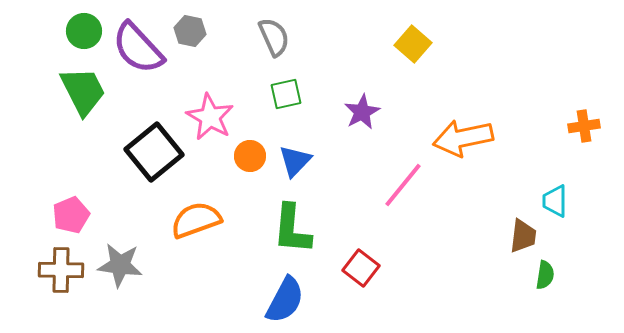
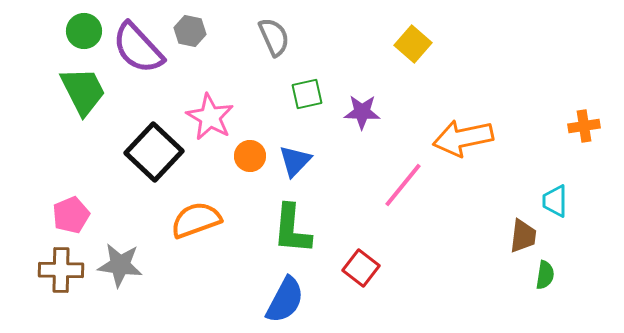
green square: moved 21 px right
purple star: rotated 30 degrees clockwise
black square: rotated 8 degrees counterclockwise
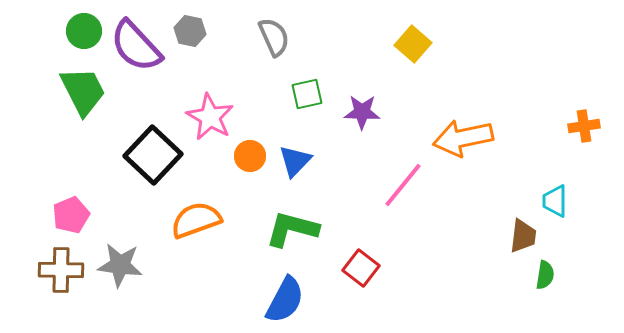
purple semicircle: moved 2 px left, 2 px up
black square: moved 1 px left, 3 px down
green L-shape: rotated 100 degrees clockwise
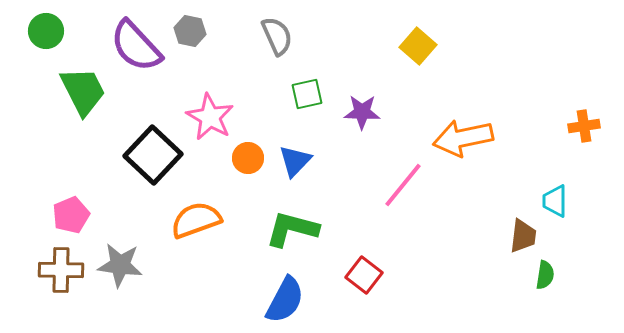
green circle: moved 38 px left
gray semicircle: moved 3 px right, 1 px up
yellow square: moved 5 px right, 2 px down
orange circle: moved 2 px left, 2 px down
red square: moved 3 px right, 7 px down
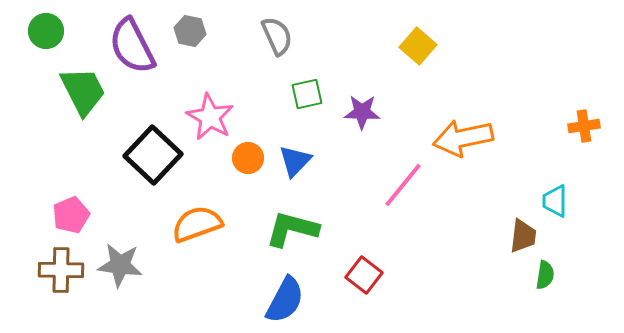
purple semicircle: moved 4 px left; rotated 16 degrees clockwise
orange semicircle: moved 1 px right, 4 px down
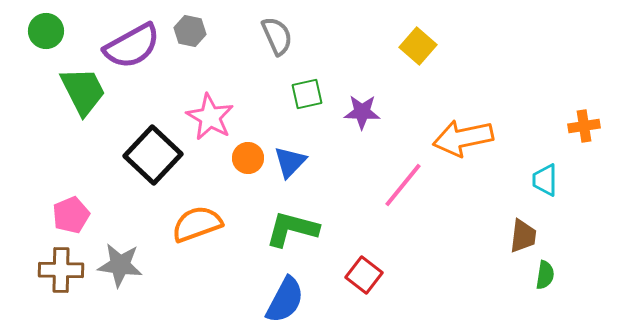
purple semicircle: rotated 92 degrees counterclockwise
blue triangle: moved 5 px left, 1 px down
cyan trapezoid: moved 10 px left, 21 px up
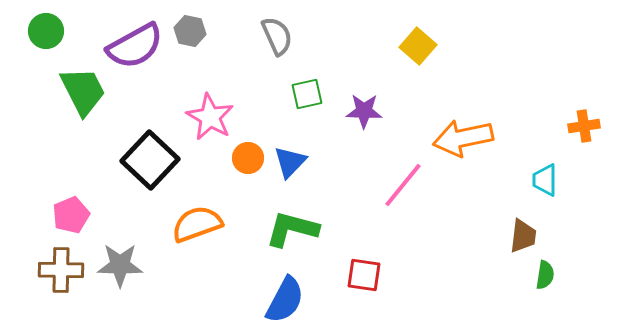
purple semicircle: moved 3 px right
purple star: moved 2 px right, 1 px up
black square: moved 3 px left, 5 px down
gray star: rotated 6 degrees counterclockwise
red square: rotated 30 degrees counterclockwise
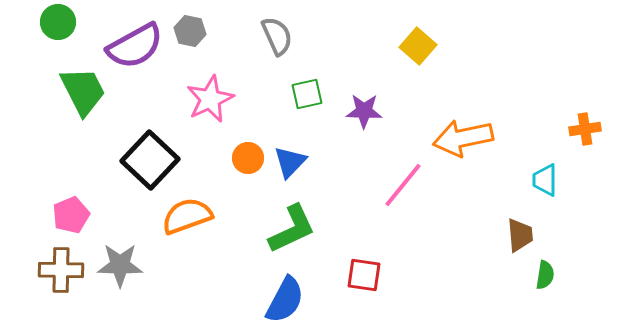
green circle: moved 12 px right, 9 px up
pink star: moved 18 px up; rotated 18 degrees clockwise
orange cross: moved 1 px right, 3 px down
orange semicircle: moved 10 px left, 8 px up
green L-shape: rotated 140 degrees clockwise
brown trapezoid: moved 3 px left, 1 px up; rotated 12 degrees counterclockwise
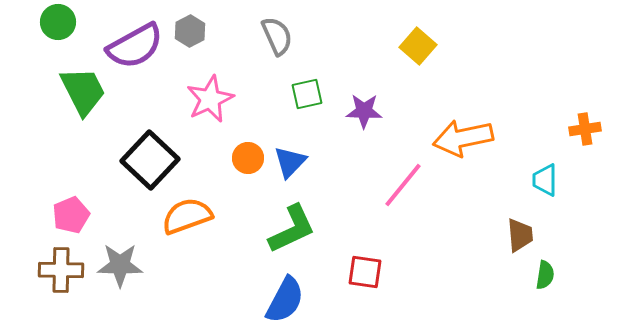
gray hexagon: rotated 20 degrees clockwise
red square: moved 1 px right, 3 px up
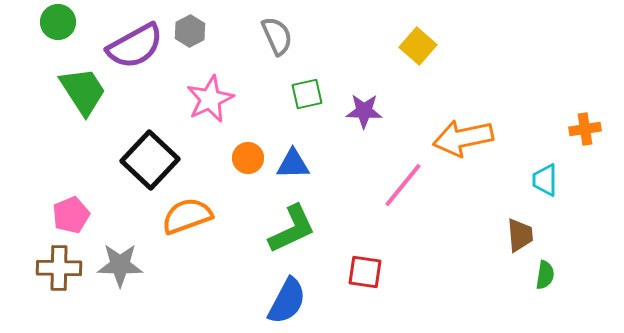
green trapezoid: rotated 6 degrees counterclockwise
blue triangle: moved 3 px right, 2 px down; rotated 45 degrees clockwise
brown cross: moved 2 px left, 2 px up
blue semicircle: moved 2 px right, 1 px down
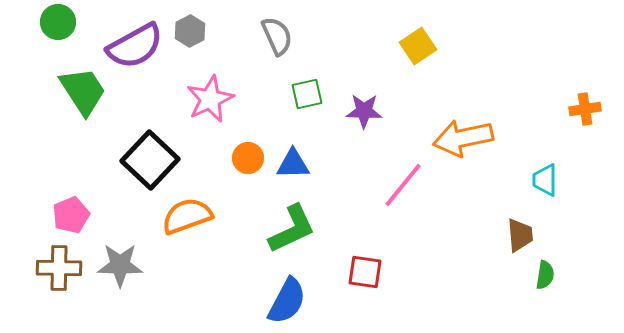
yellow square: rotated 15 degrees clockwise
orange cross: moved 20 px up
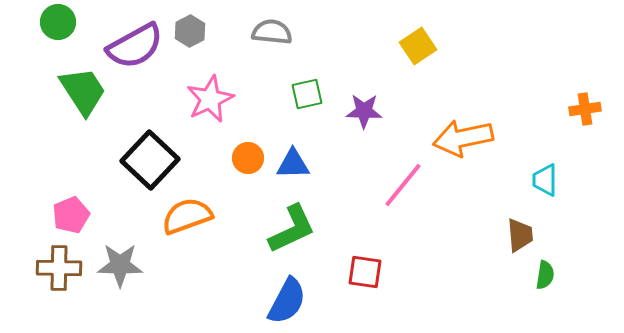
gray semicircle: moved 5 px left, 4 px up; rotated 60 degrees counterclockwise
